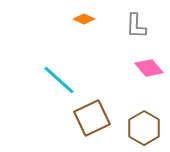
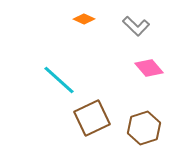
gray L-shape: rotated 48 degrees counterclockwise
brown hexagon: rotated 12 degrees clockwise
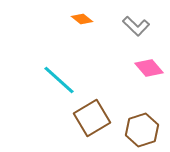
orange diamond: moved 2 px left; rotated 15 degrees clockwise
brown square: rotated 6 degrees counterclockwise
brown hexagon: moved 2 px left, 2 px down
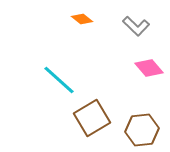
brown hexagon: rotated 12 degrees clockwise
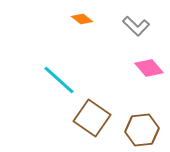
brown square: rotated 24 degrees counterclockwise
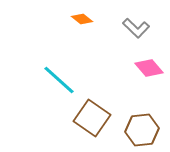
gray L-shape: moved 2 px down
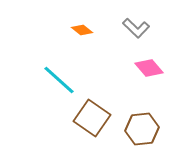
orange diamond: moved 11 px down
brown hexagon: moved 1 px up
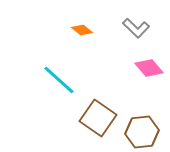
brown square: moved 6 px right
brown hexagon: moved 3 px down
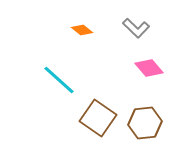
brown hexagon: moved 3 px right, 9 px up
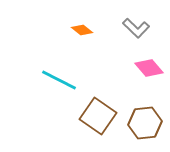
cyan line: rotated 15 degrees counterclockwise
brown square: moved 2 px up
